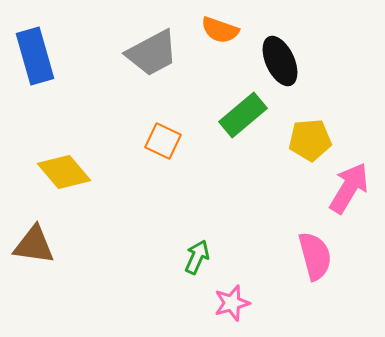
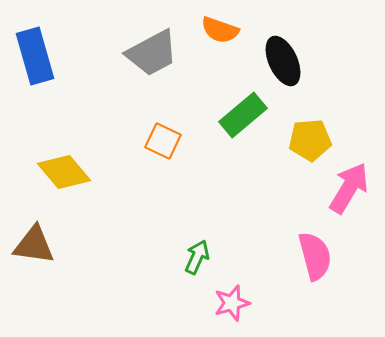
black ellipse: moved 3 px right
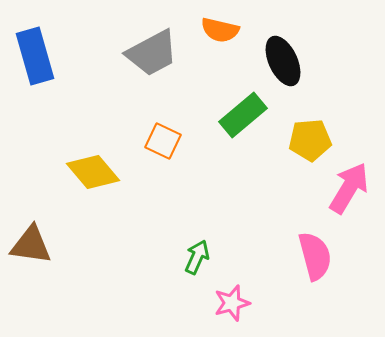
orange semicircle: rotated 6 degrees counterclockwise
yellow diamond: moved 29 px right
brown triangle: moved 3 px left
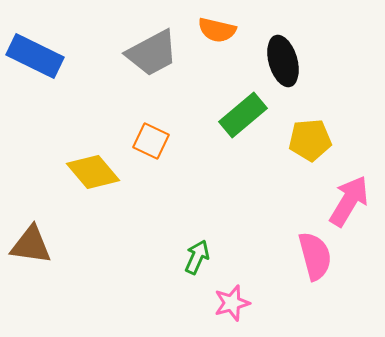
orange semicircle: moved 3 px left
blue rectangle: rotated 48 degrees counterclockwise
black ellipse: rotated 9 degrees clockwise
orange square: moved 12 px left
pink arrow: moved 13 px down
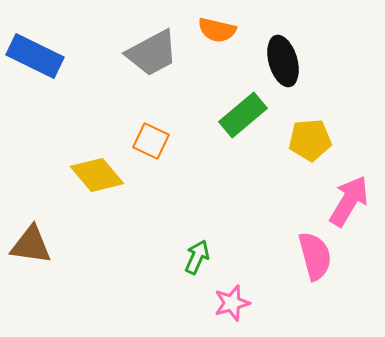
yellow diamond: moved 4 px right, 3 px down
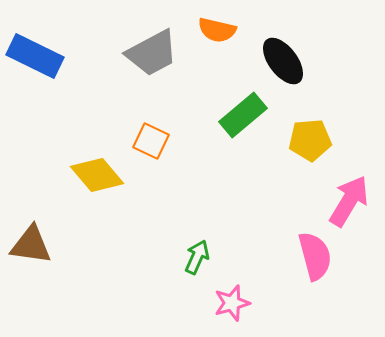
black ellipse: rotated 21 degrees counterclockwise
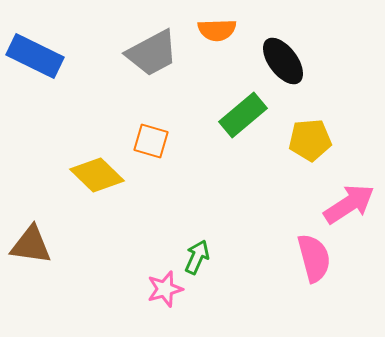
orange semicircle: rotated 15 degrees counterclockwise
orange square: rotated 9 degrees counterclockwise
yellow diamond: rotated 6 degrees counterclockwise
pink arrow: moved 3 px down; rotated 26 degrees clockwise
pink semicircle: moved 1 px left, 2 px down
pink star: moved 67 px left, 14 px up
